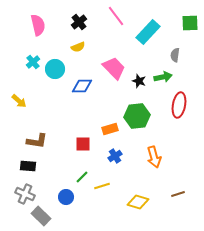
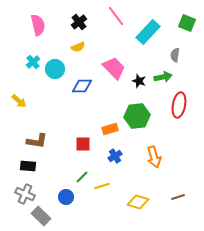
green square: moved 3 px left; rotated 24 degrees clockwise
brown line: moved 3 px down
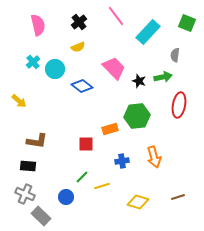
blue diamond: rotated 40 degrees clockwise
red square: moved 3 px right
blue cross: moved 7 px right, 5 px down; rotated 24 degrees clockwise
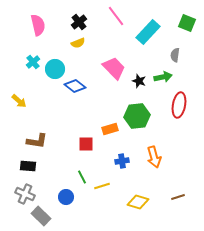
yellow semicircle: moved 4 px up
blue diamond: moved 7 px left
green line: rotated 72 degrees counterclockwise
